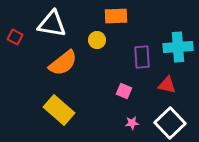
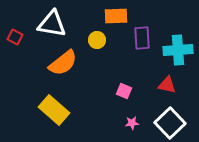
cyan cross: moved 3 px down
purple rectangle: moved 19 px up
yellow rectangle: moved 5 px left
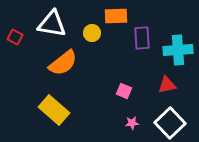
yellow circle: moved 5 px left, 7 px up
red triangle: rotated 24 degrees counterclockwise
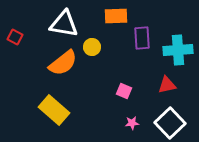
white triangle: moved 12 px right
yellow circle: moved 14 px down
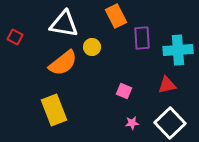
orange rectangle: rotated 65 degrees clockwise
yellow rectangle: rotated 28 degrees clockwise
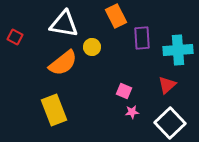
red triangle: rotated 30 degrees counterclockwise
pink star: moved 11 px up
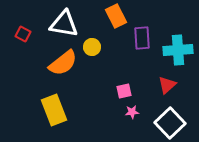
red square: moved 8 px right, 3 px up
pink square: rotated 35 degrees counterclockwise
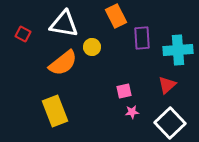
yellow rectangle: moved 1 px right, 1 px down
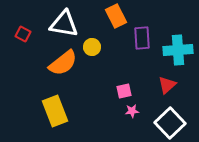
pink star: moved 1 px up
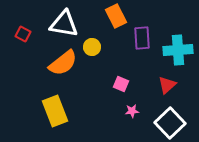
pink square: moved 3 px left, 7 px up; rotated 35 degrees clockwise
